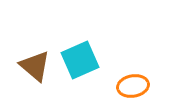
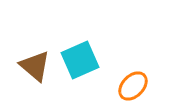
orange ellipse: rotated 36 degrees counterclockwise
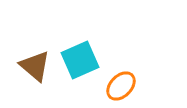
orange ellipse: moved 12 px left
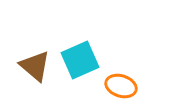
orange ellipse: rotated 64 degrees clockwise
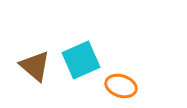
cyan square: moved 1 px right
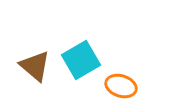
cyan square: rotated 6 degrees counterclockwise
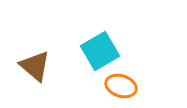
cyan square: moved 19 px right, 9 px up
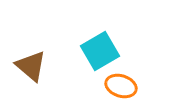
brown triangle: moved 4 px left
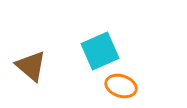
cyan square: rotated 6 degrees clockwise
